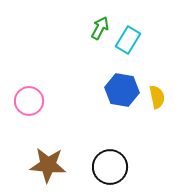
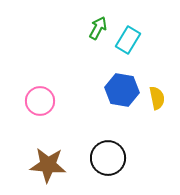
green arrow: moved 2 px left
yellow semicircle: moved 1 px down
pink circle: moved 11 px right
black circle: moved 2 px left, 9 px up
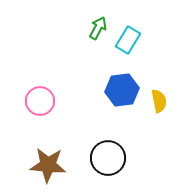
blue hexagon: rotated 16 degrees counterclockwise
yellow semicircle: moved 2 px right, 3 px down
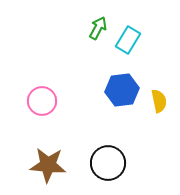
pink circle: moved 2 px right
black circle: moved 5 px down
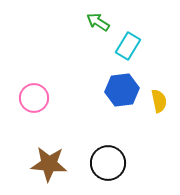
green arrow: moved 6 px up; rotated 85 degrees counterclockwise
cyan rectangle: moved 6 px down
pink circle: moved 8 px left, 3 px up
brown star: moved 1 px right, 1 px up
